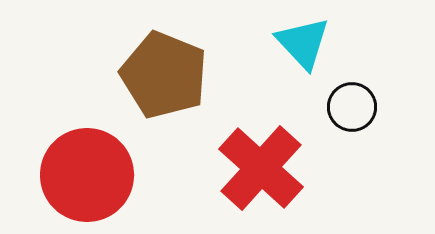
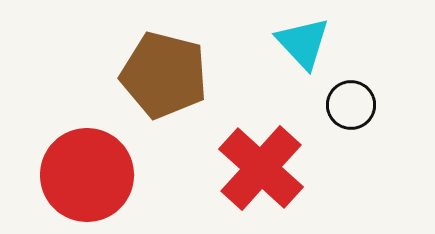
brown pentagon: rotated 8 degrees counterclockwise
black circle: moved 1 px left, 2 px up
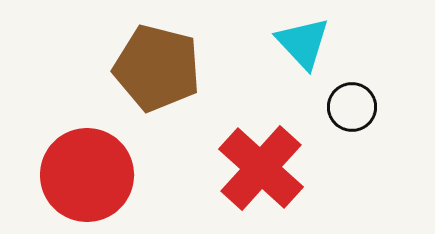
brown pentagon: moved 7 px left, 7 px up
black circle: moved 1 px right, 2 px down
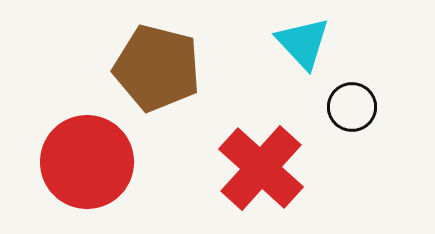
red circle: moved 13 px up
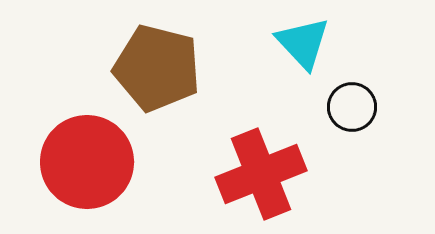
red cross: moved 6 px down; rotated 26 degrees clockwise
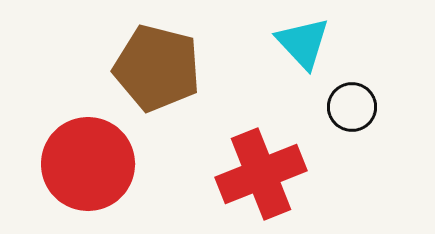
red circle: moved 1 px right, 2 px down
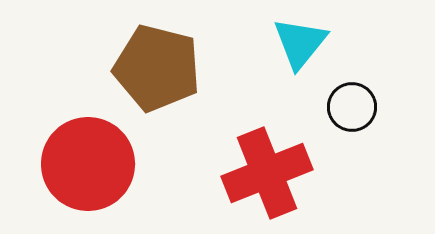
cyan triangle: moved 3 px left; rotated 22 degrees clockwise
red cross: moved 6 px right, 1 px up
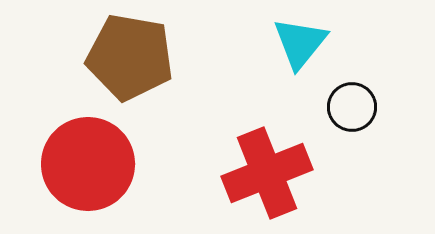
brown pentagon: moved 27 px left, 11 px up; rotated 4 degrees counterclockwise
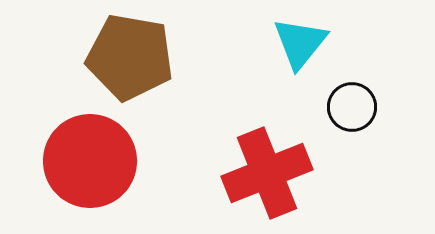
red circle: moved 2 px right, 3 px up
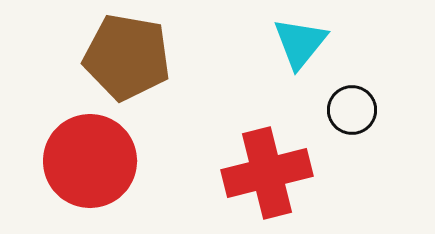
brown pentagon: moved 3 px left
black circle: moved 3 px down
red cross: rotated 8 degrees clockwise
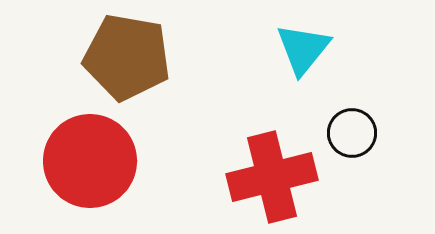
cyan triangle: moved 3 px right, 6 px down
black circle: moved 23 px down
red cross: moved 5 px right, 4 px down
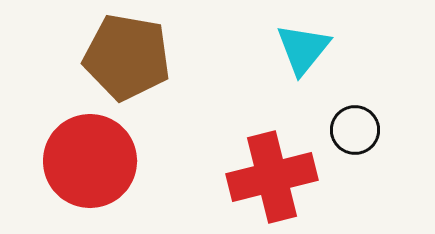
black circle: moved 3 px right, 3 px up
